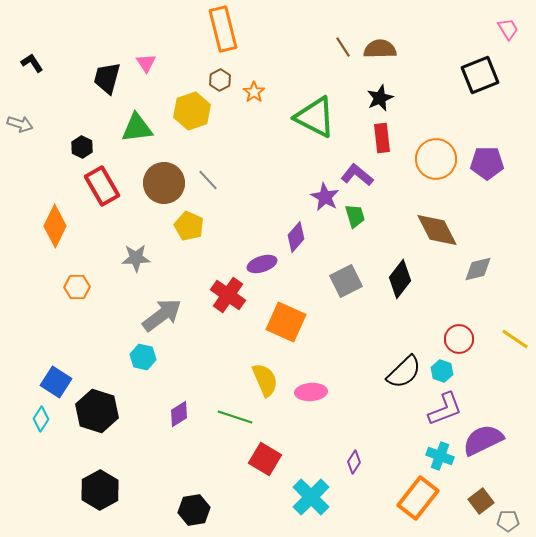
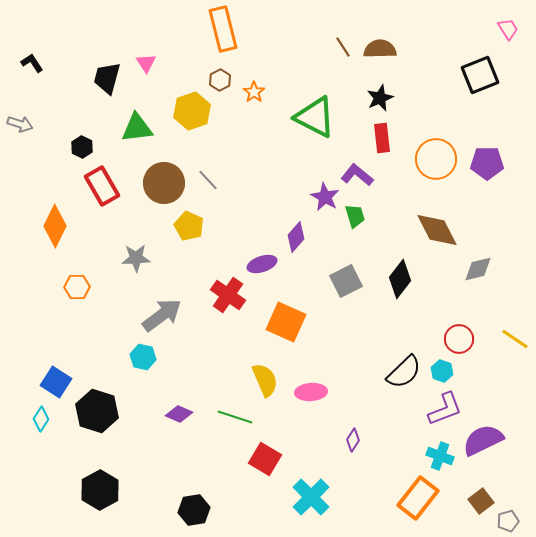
purple diamond at (179, 414): rotated 56 degrees clockwise
purple diamond at (354, 462): moved 1 px left, 22 px up
gray pentagon at (508, 521): rotated 15 degrees counterclockwise
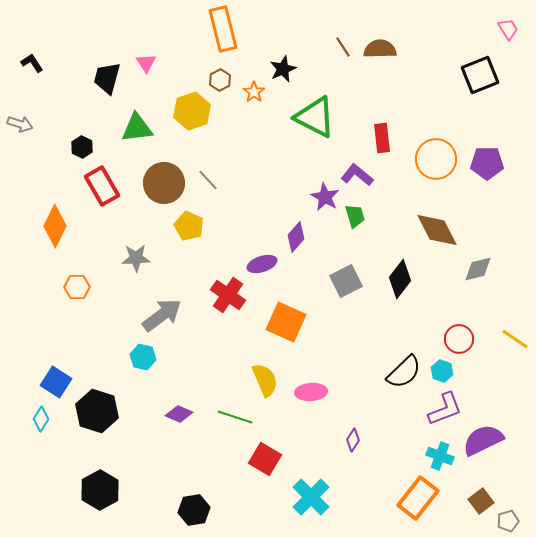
black star at (380, 98): moved 97 px left, 29 px up
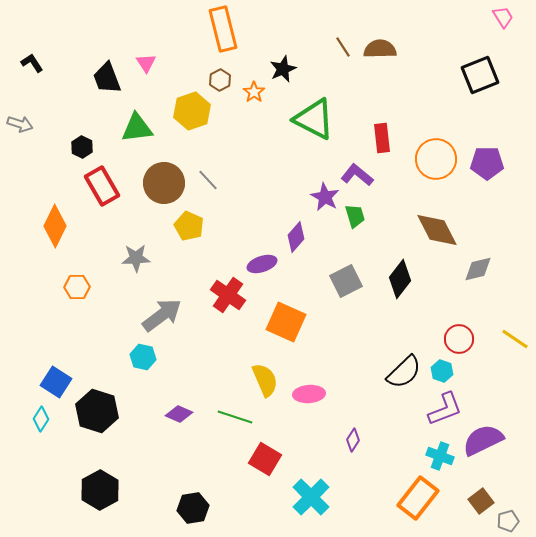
pink trapezoid at (508, 29): moved 5 px left, 12 px up
black trapezoid at (107, 78): rotated 36 degrees counterclockwise
green triangle at (315, 117): moved 1 px left, 2 px down
pink ellipse at (311, 392): moved 2 px left, 2 px down
black hexagon at (194, 510): moved 1 px left, 2 px up
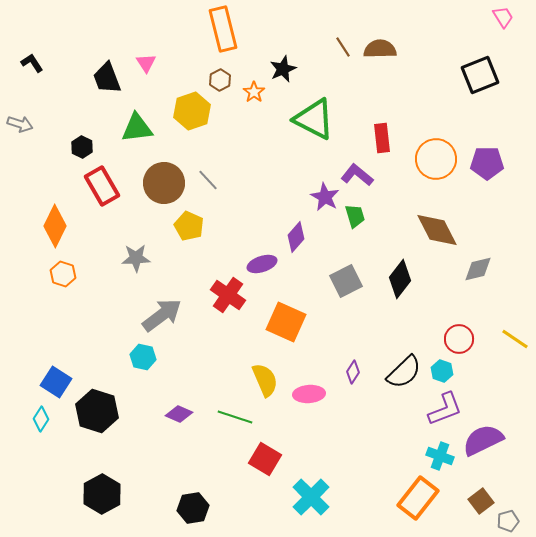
orange hexagon at (77, 287): moved 14 px left, 13 px up; rotated 20 degrees clockwise
purple diamond at (353, 440): moved 68 px up
black hexagon at (100, 490): moved 2 px right, 4 px down
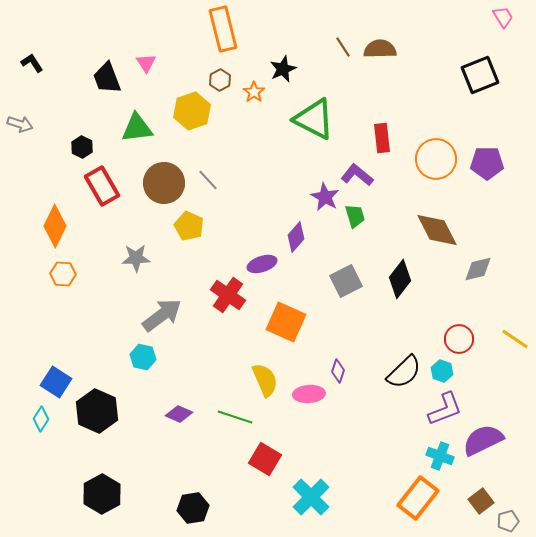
orange hexagon at (63, 274): rotated 15 degrees counterclockwise
purple diamond at (353, 372): moved 15 px left, 1 px up; rotated 15 degrees counterclockwise
black hexagon at (97, 411): rotated 6 degrees clockwise
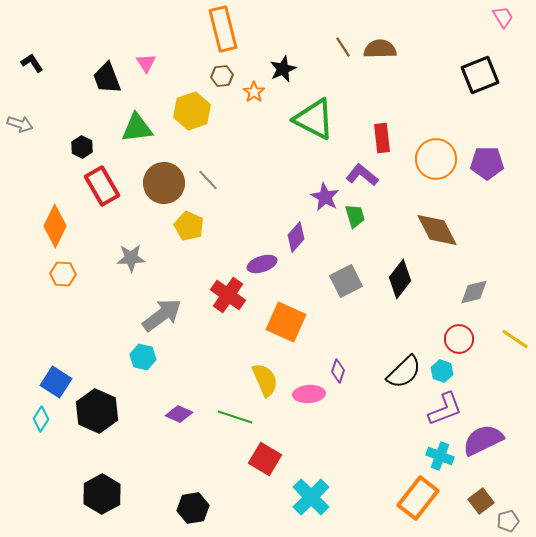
brown hexagon at (220, 80): moved 2 px right, 4 px up; rotated 20 degrees clockwise
purple L-shape at (357, 175): moved 5 px right
gray star at (136, 258): moved 5 px left
gray diamond at (478, 269): moved 4 px left, 23 px down
